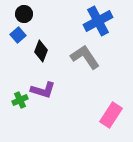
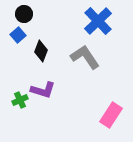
blue cross: rotated 16 degrees counterclockwise
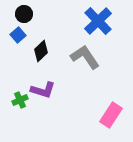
black diamond: rotated 25 degrees clockwise
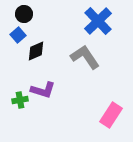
black diamond: moved 5 px left; rotated 20 degrees clockwise
green cross: rotated 14 degrees clockwise
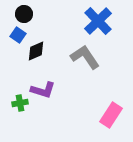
blue square: rotated 14 degrees counterclockwise
green cross: moved 3 px down
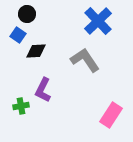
black circle: moved 3 px right
black diamond: rotated 20 degrees clockwise
gray L-shape: moved 3 px down
purple L-shape: rotated 100 degrees clockwise
green cross: moved 1 px right, 3 px down
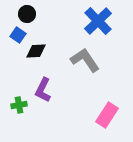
green cross: moved 2 px left, 1 px up
pink rectangle: moved 4 px left
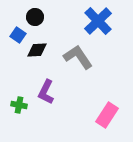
black circle: moved 8 px right, 3 px down
black diamond: moved 1 px right, 1 px up
gray L-shape: moved 7 px left, 3 px up
purple L-shape: moved 3 px right, 2 px down
green cross: rotated 21 degrees clockwise
